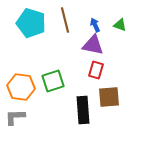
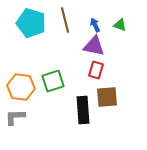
purple triangle: moved 1 px right, 1 px down
brown square: moved 2 px left
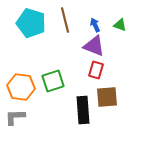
purple triangle: rotated 10 degrees clockwise
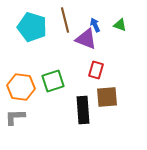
cyan pentagon: moved 1 px right, 4 px down
purple triangle: moved 8 px left, 7 px up
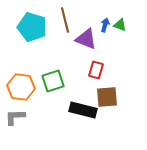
blue arrow: moved 10 px right; rotated 40 degrees clockwise
black rectangle: rotated 72 degrees counterclockwise
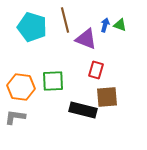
green square: rotated 15 degrees clockwise
gray L-shape: rotated 10 degrees clockwise
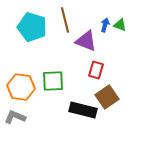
purple triangle: moved 2 px down
brown square: rotated 30 degrees counterclockwise
gray L-shape: rotated 15 degrees clockwise
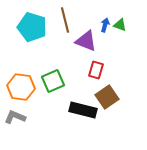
green square: rotated 20 degrees counterclockwise
